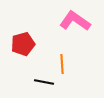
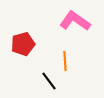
orange line: moved 3 px right, 3 px up
black line: moved 5 px right, 1 px up; rotated 42 degrees clockwise
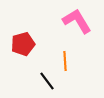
pink L-shape: moved 2 px right; rotated 24 degrees clockwise
black line: moved 2 px left
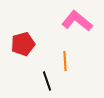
pink L-shape: rotated 20 degrees counterclockwise
black line: rotated 18 degrees clockwise
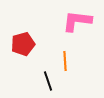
pink L-shape: rotated 32 degrees counterclockwise
black line: moved 1 px right
